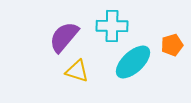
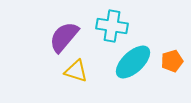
cyan cross: rotated 8 degrees clockwise
orange pentagon: moved 16 px down
yellow triangle: moved 1 px left
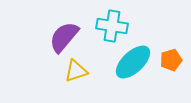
orange pentagon: moved 1 px left, 1 px up
yellow triangle: rotated 35 degrees counterclockwise
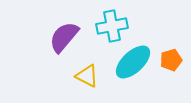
cyan cross: rotated 20 degrees counterclockwise
yellow triangle: moved 11 px right, 5 px down; rotated 45 degrees clockwise
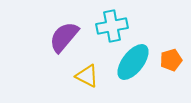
cyan ellipse: rotated 9 degrees counterclockwise
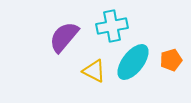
yellow triangle: moved 7 px right, 5 px up
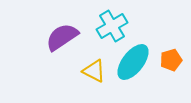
cyan cross: rotated 20 degrees counterclockwise
purple semicircle: moved 2 px left; rotated 16 degrees clockwise
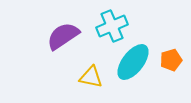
cyan cross: rotated 8 degrees clockwise
purple semicircle: moved 1 px right, 1 px up
yellow triangle: moved 3 px left, 6 px down; rotated 15 degrees counterclockwise
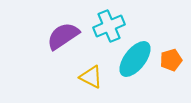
cyan cross: moved 3 px left
cyan ellipse: moved 2 px right, 3 px up
yellow triangle: rotated 15 degrees clockwise
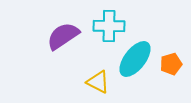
cyan cross: rotated 24 degrees clockwise
orange pentagon: moved 4 px down
yellow triangle: moved 7 px right, 5 px down
